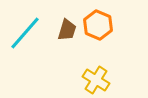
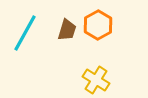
orange hexagon: rotated 8 degrees clockwise
cyan line: rotated 12 degrees counterclockwise
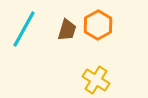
cyan line: moved 1 px left, 4 px up
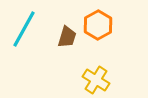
brown trapezoid: moved 7 px down
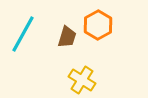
cyan line: moved 1 px left, 5 px down
yellow cross: moved 14 px left
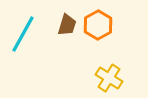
brown trapezoid: moved 12 px up
yellow cross: moved 27 px right, 2 px up
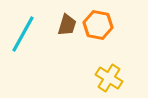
orange hexagon: rotated 20 degrees counterclockwise
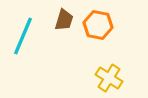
brown trapezoid: moved 3 px left, 5 px up
cyan line: moved 2 px down; rotated 6 degrees counterclockwise
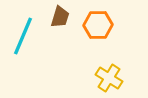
brown trapezoid: moved 4 px left, 3 px up
orange hexagon: rotated 12 degrees counterclockwise
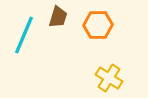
brown trapezoid: moved 2 px left
cyan line: moved 1 px right, 1 px up
